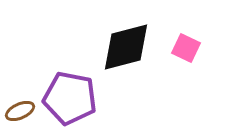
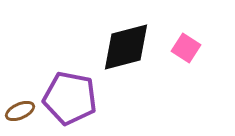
pink square: rotated 8 degrees clockwise
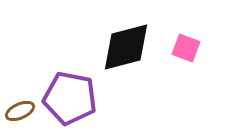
pink square: rotated 12 degrees counterclockwise
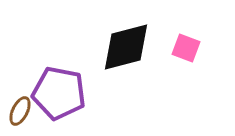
purple pentagon: moved 11 px left, 5 px up
brown ellipse: rotated 40 degrees counterclockwise
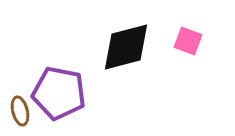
pink square: moved 2 px right, 7 px up
brown ellipse: rotated 40 degrees counterclockwise
